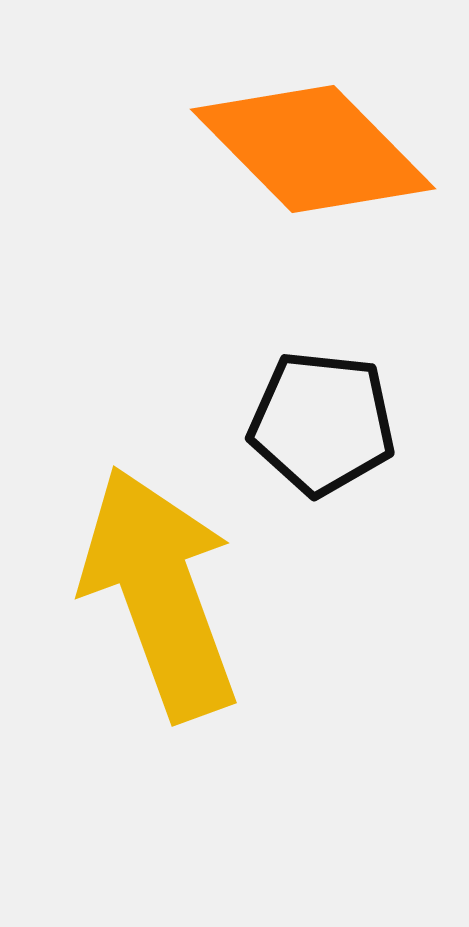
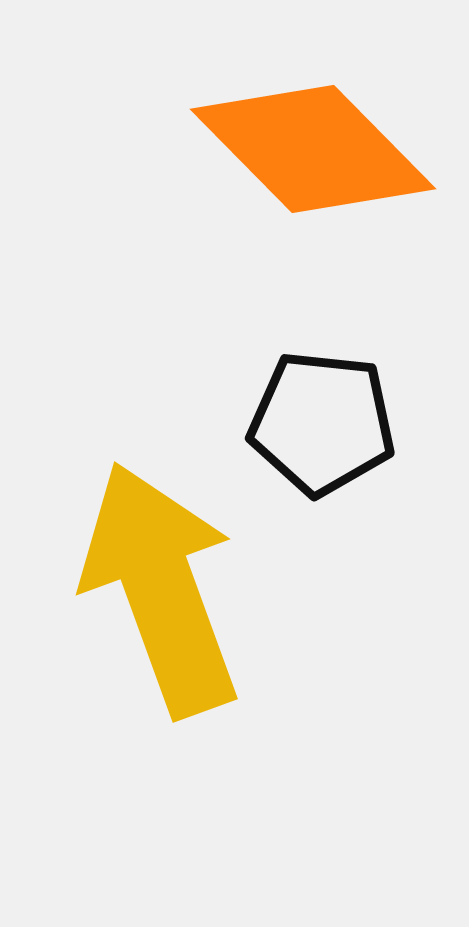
yellow arrow: moved 1 px right, 4 px up
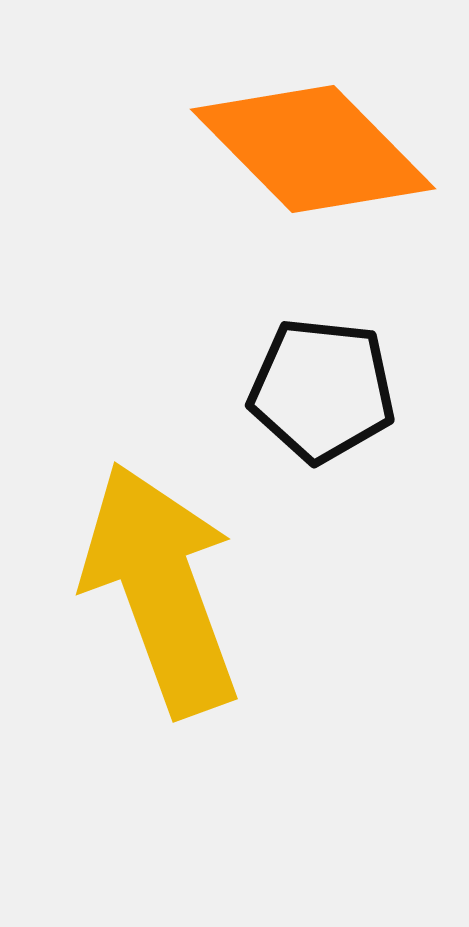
black pentagon: moved 33 px up
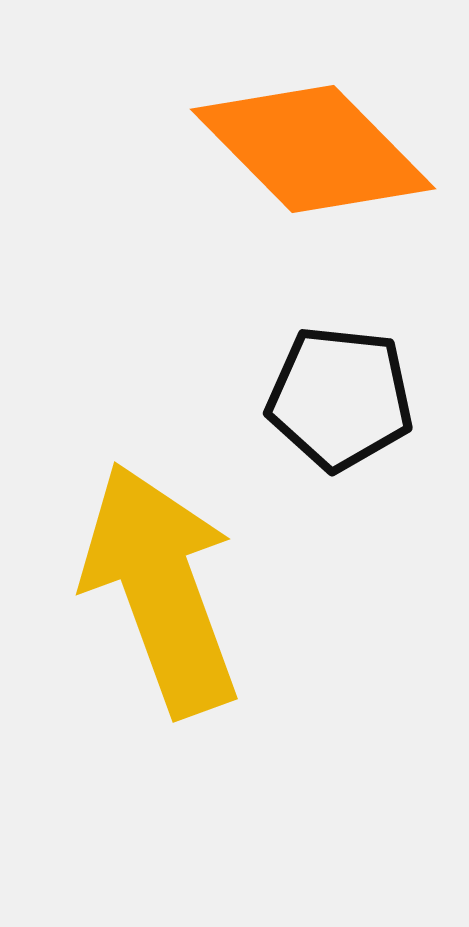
black pentagon: moved 18 px right, 8 px down
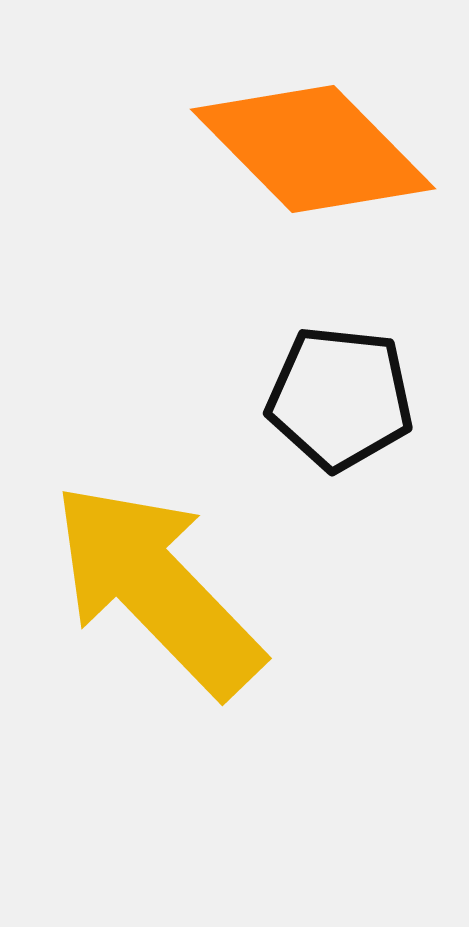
yellow arrow: moved 4 px left; rotated 24 degrees counterclockwise
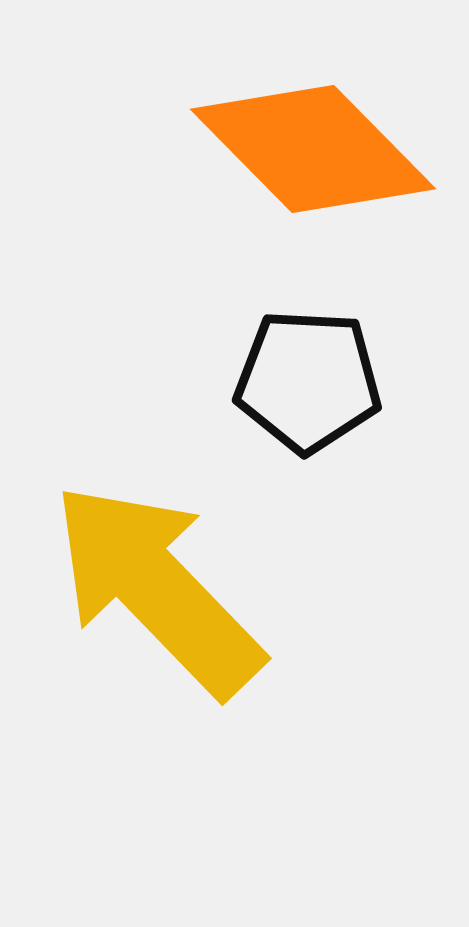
black pentagon: moved 32 px left, 17 px up; rotated 3 degrees counterclockwise
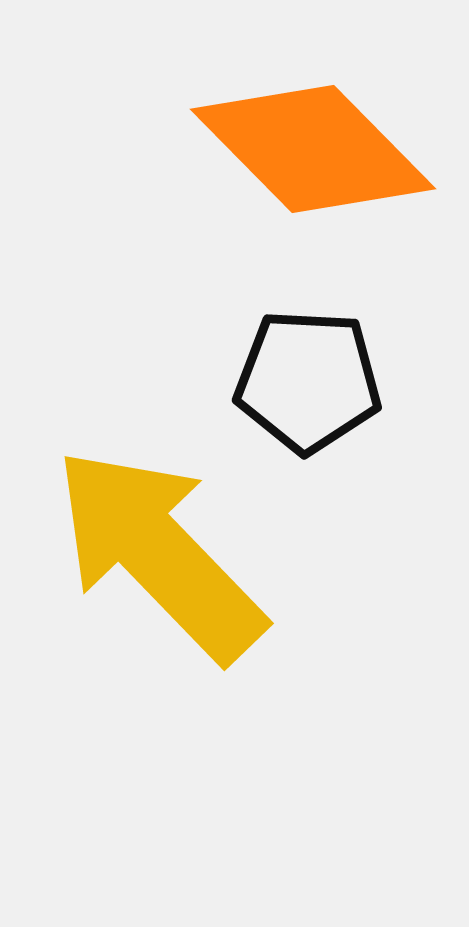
yellow arrow: moved 2 px right, 35 px up
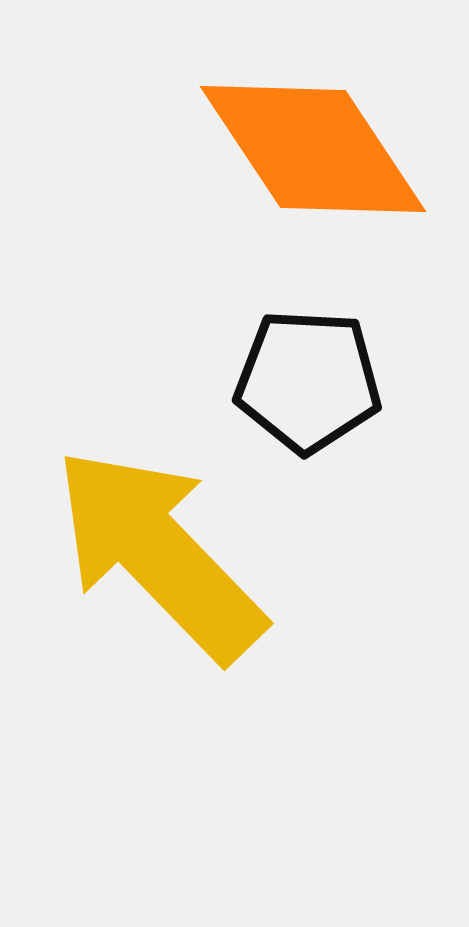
orange diamond: rotated 11 degrees clockwise
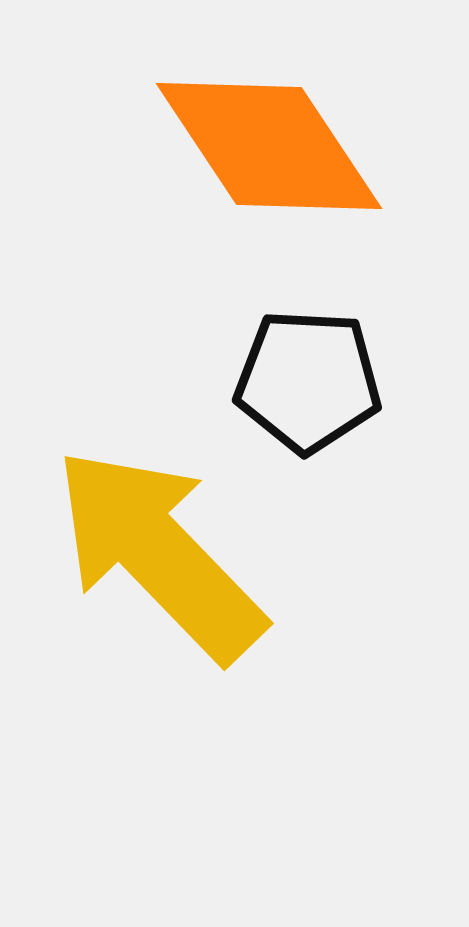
orange diamond: moved 44 px left, 3 px up
